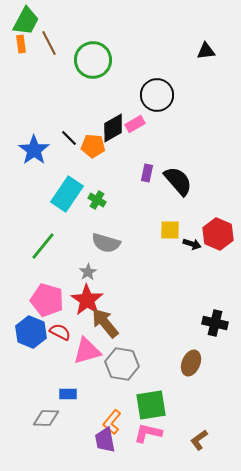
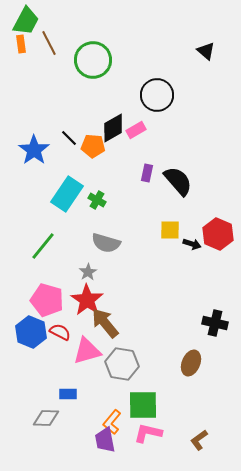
black triangle: rotated 48 degrees clockwise
pink rectangle: moved 1 px right, 6 px down
green square: moved 8 px left; rotated 8 degrees clockwise
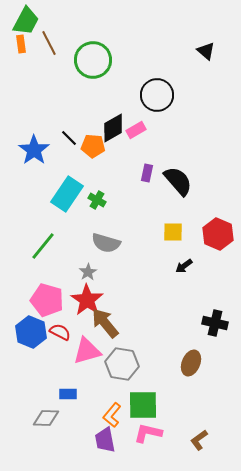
yellow square: moved 3 px right, 2 px down
black arrow: moved 8 px left, 22 px down; rotated 126 degrees clockwise
orange L-shape: moved 7 px up
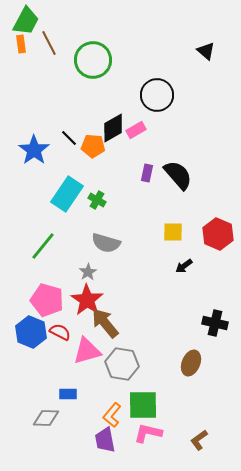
black semicircle: moved 6 px up
